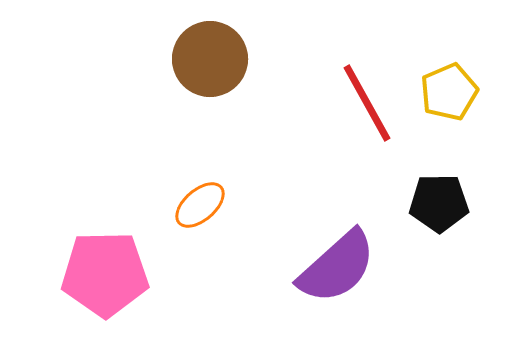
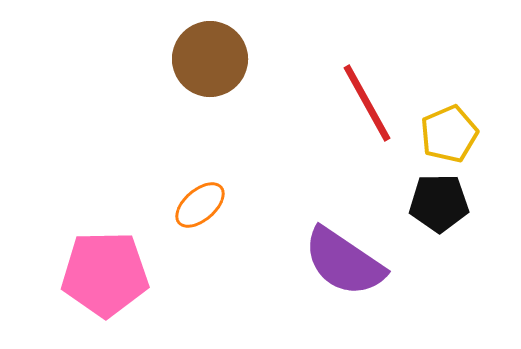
yellow pentagon: moved 42 px down
purple semicircle: moved 7 px right, 5 px up; rotated 76 degrees clockwise
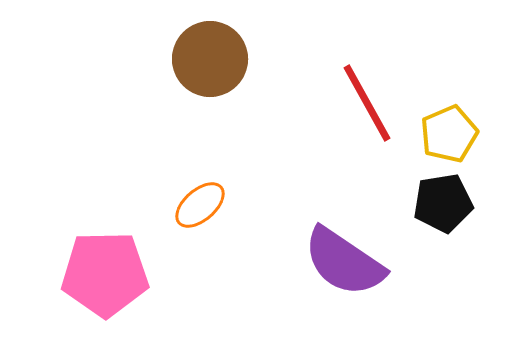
black pentagon: moved 4 px right; rotated 8 degrees counterclockwise
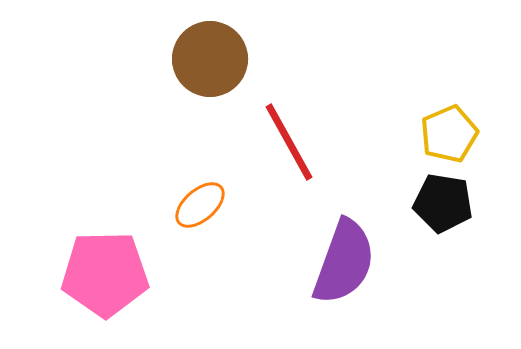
red line: moved 78 px left, 39 px down
black pentagon: rotated 18 degrees clockwise
purple semicircle: rotated 104 degrees counterclockwise
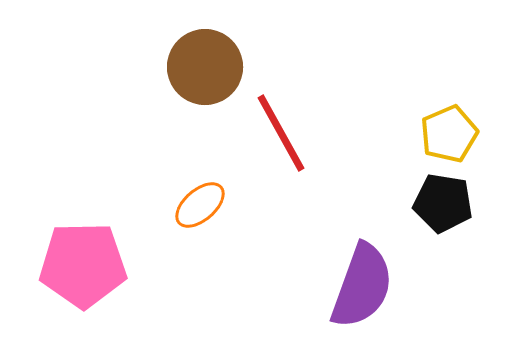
brown circle: moved 5 px left, 8 px down
red line: moved 8 px left, 9 px up
purple semicircle: moved 18 px right, 24 px down
pink pentagon: moved 22 px left, 9 px up
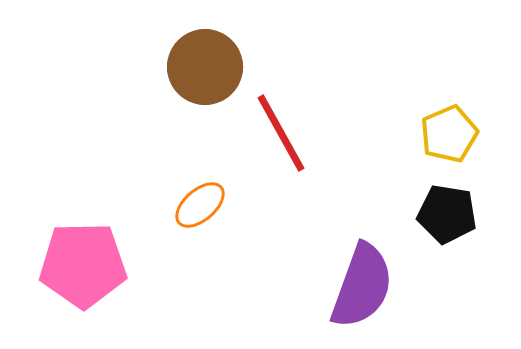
black pentagon: moved 4 px right, 11 px down
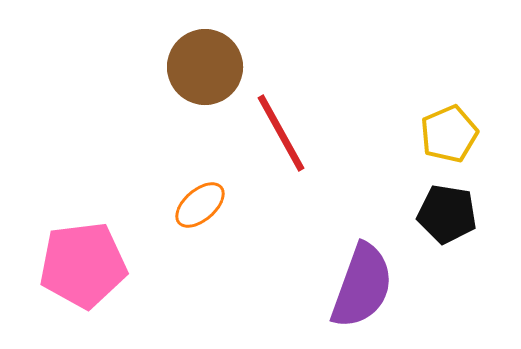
pink pentagon: rotated 6 degrees counterclockwise
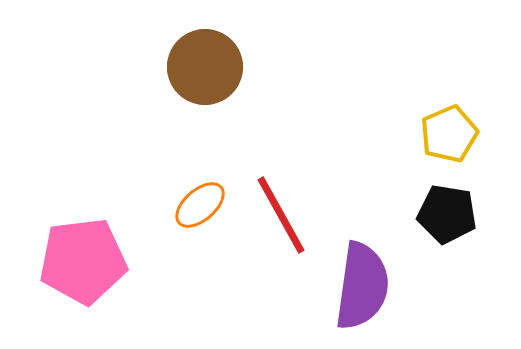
red line: moved 82 px down
pink pentagon: moved 4 px up
purple semicircle: rotated 12 degrees counterclockwise
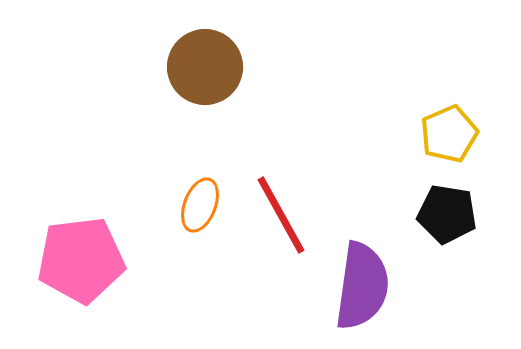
orange ellipse: rotated 28 degrees counterclockwise
pink pentagon: moved 2 px left, 1 px up
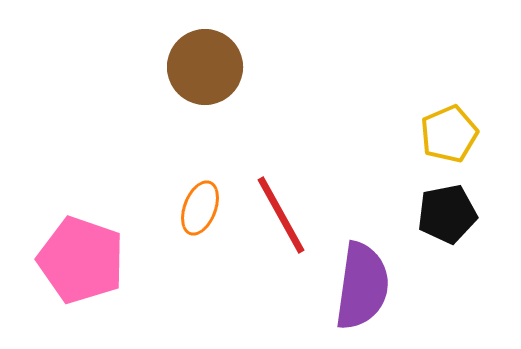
orange ellipse: moved 3 px down
black pentagon: rotated 20 degrees counterclockwise
pink pentagon: rotated 26 degrees clockwise
